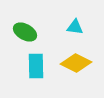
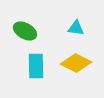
cyan triangle: moved 1 px right, 1 px down
green ellipse: moved 1 px up
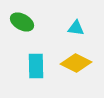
green ellipse: moved 3 px left, 9 px up
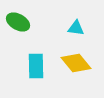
green ellipse: moved 4 px left
yellow diamond: rotated 24 degrees clockwise
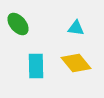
green ellipse: moved 2 px down; rotated 20 degrees clockwise
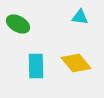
green ellipse: rotated 20 degrees counterclockwise
cyan triangle: moved 4 px right, 11 px up
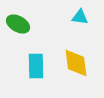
yellow diamond: rotated 32 degrees clockwise
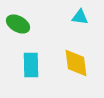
cyan rectangle: moved 5 px left, 1 px up
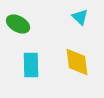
cyan triangle: rotated 36 degrees clockwise
yellow diamond: moved 1 px right, 1 px up
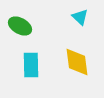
green ellipse: moved 2 px right, 2 px down
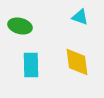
cyan triangle: rotated 24 degrees counterclockwise
green ellipse: rotated 15 degrees counterclockwise
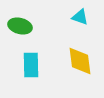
yellow diamond: moved 3 px right, 1 px up
